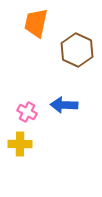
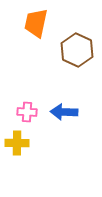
blue arrow: moved 7 px down
pink cross: rotated 24 degrees counterclockwise
yellow cross: moved 3 px left, 1 px up
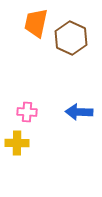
brown hexagon: moved 6 px left, 12 px up
blue arrow: moved 15 px right
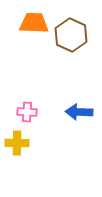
orange trapezoid: moved 2 px left; rotated 80 degrees clockwise
brown hexagon: moved 3 px up
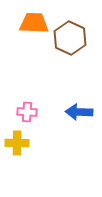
brown hexagon: moved 1 px left, 3 px down
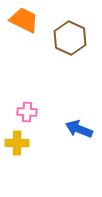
orange trapezoid: moved 10 px left, 3 px up; rotated 24 degrees clockwise
blue arrow: moved 17 px down; rotated 20 degrees clockwise
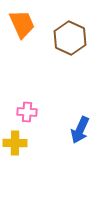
orange trapezoid: moved 2 px left, 4 px down; rotated 40 degrees clockwise
blue arrow: moved 1 px right, 1 px down; rotated 88 degrees counterclockwise
yellow cross: moved 2 px left
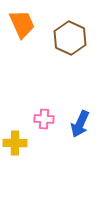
pink cross: moved 17 px right, 7 px down
blue arrow: moved 6 px up
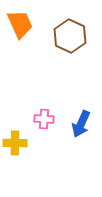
orange trapezoid: moved 2 px left
brown hexagon: moved 2 px up
blue arrow: moved 1 px right
